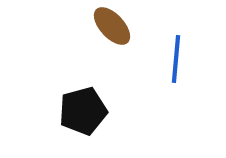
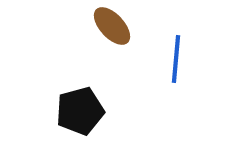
black pentagon: moved 3 px left
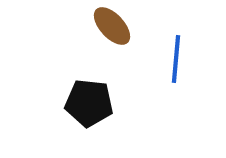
black pentagon: moved 9 px right, 8 px up; rotated 21 degrees clockwise
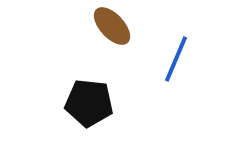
blue line: rotated 18 degrees clockwise
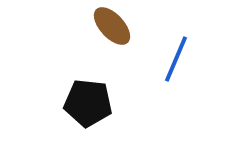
black pentagon: moved 1 px left
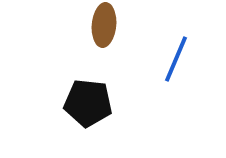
brown ellipse: moved 8 px left, 1 px up; rotated 48 degrees clockwise
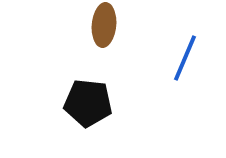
blue line: moved 9 px right, 1 px up
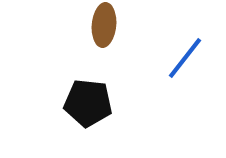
blue line: rotated 15 degrees clockwise
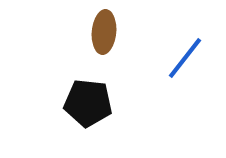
brown ellipse: moved 7 px down
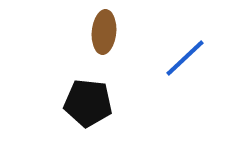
blue line: rotated 9 degrees clockwise
